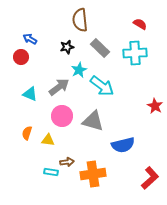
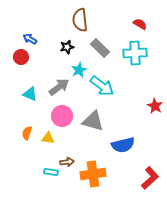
yellow triangle: moved 2 px up
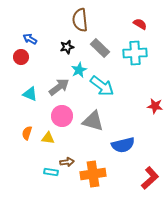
red star: rotated 21 degrees counterclockwise
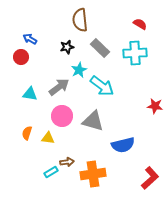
cyan triangle: rotated 14 degrees counterclockwise
cyan rectangle: rotated 40 degrees counterclockwise
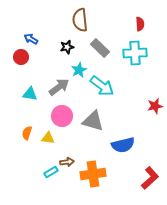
red semicircle: rotated 56 degrees clockwise
blue arrow: moved 1 px right
red star: rotated 21 degrees counterclockwise
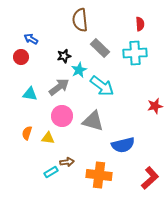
black star: moved 3 px left, 9 px down
orange cross: moved 6 px right, 1 px down; rotated 15 degrees clockwise
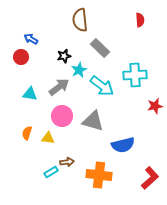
red semicircle: moved 4 px up
cyan cross: moved 22 px down
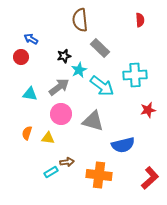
red star: moved 7 px left, 4 px down
pink circle: moved 1 px left, 2 px up
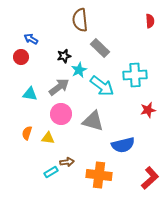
red semicircle: moved 10 px right, 1 px down
